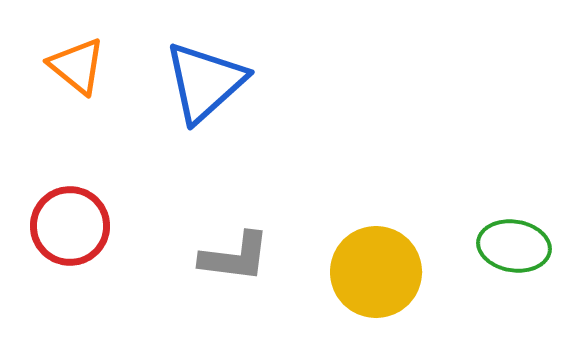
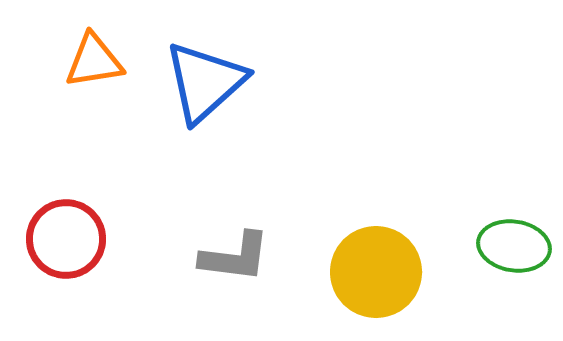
orange triangle: moved 17 px right, 5 px up; rotated 48 degrees counterclockwise
red circle: moved 4 px left, 13 px down
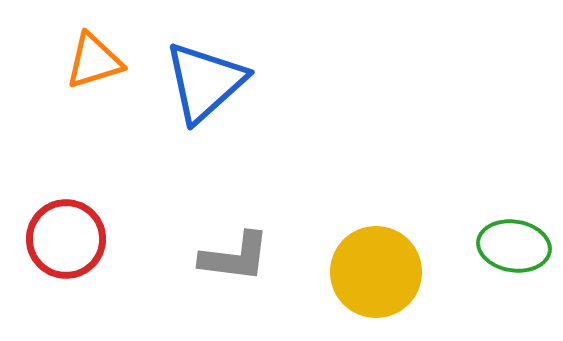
orange triangle: rotated 8 degrees counterclockwise
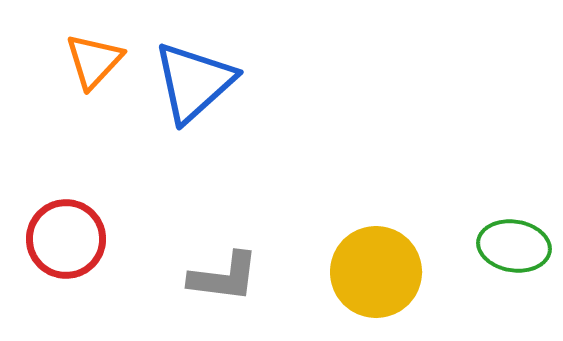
orange triangle: rotated 30 degrees counterclockwise
blue triangle: moved 11 px left
gray L-shape: moved 11 px left, 20 px down
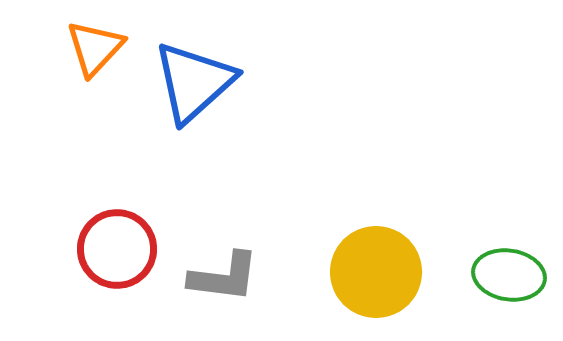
orange triangle: moved 1 px right, 13 px up
red circle: moved 51 px right, 10 px down
green ellipse: moved 5 px left, 29 px down
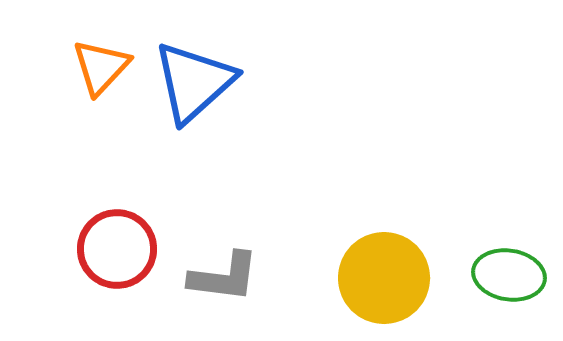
orange triangle: moved 6 px right, 19 px down
yellow circle: moved 8 px right, 6 px down
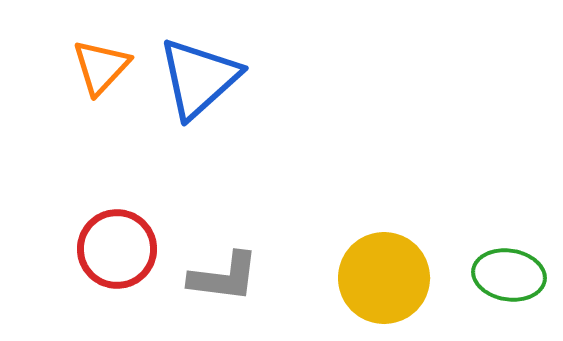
blue triangle: moved 5 px right, 4 px up
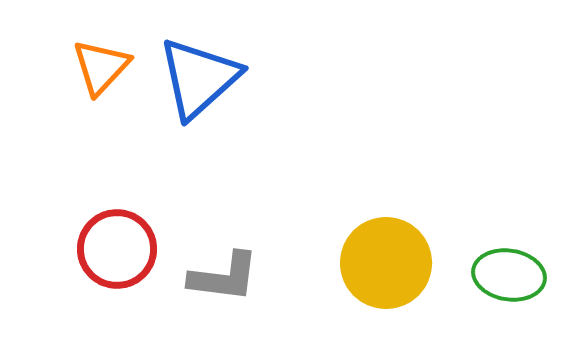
yellow circle: moved 2 px right, 15 px up
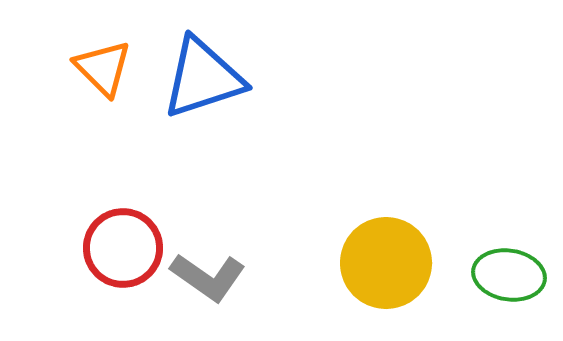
orange triangle: moved 2 px right, 1 px down; rotated 28 degrees counterclockwise
blue triangle: moved 4 px right; rotated 24 degrees clockwise
red circle: moved 6 px right, 1 px up
gray L-shape: moved 16 px left; rotated 28 degrees clockwise
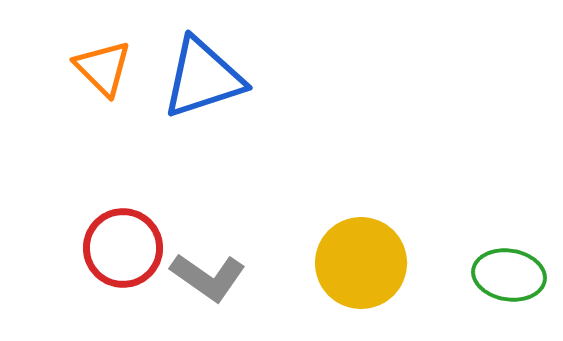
yellow circle: moved 25 px left
